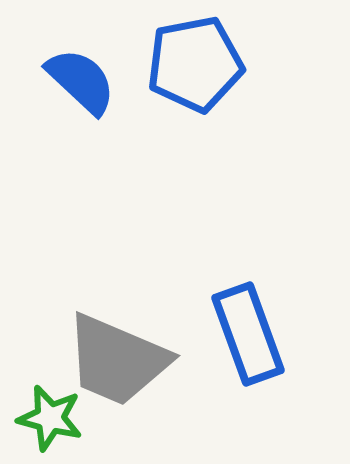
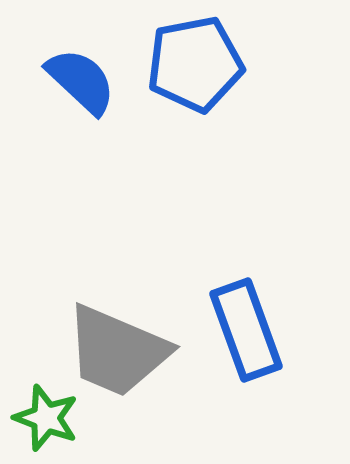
blue rectangle: moved 2 px left, 4 px up
gray trapezoid: moved 9 px up
green star: moved 4 px left; rotated 6 degrees clockwise
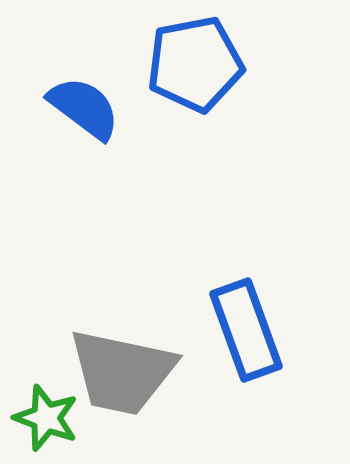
blue semicircle: moved 3 px right, 27 px down; rotated 6 degrees counterclockwise
gray trapezoid: moved 5 px right, 21 px down; rotated 11 degrees counterclockwise
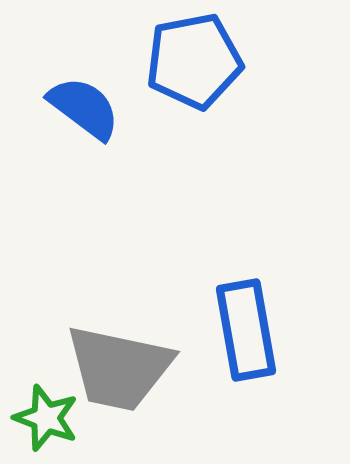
blue pentagon: moved 1 px left, 3 px up
blue rectangle: rotated 10 degrees clockwise
gray trapezoid: moved 3 px left, 4 px up
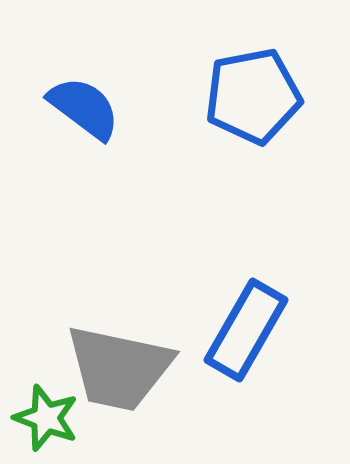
blue pentagon: moved 59 px right, 35 px down
blue rectangle: rotated 40 degrees clockwise
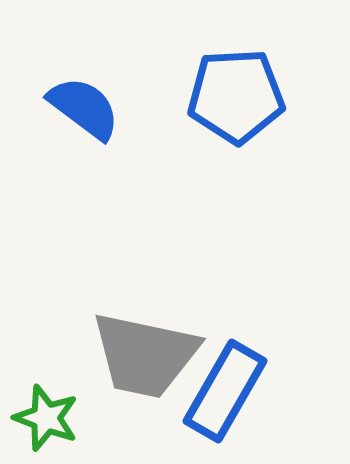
blue pentagon: moved 17 px left; rotated 8 degrees clockwise
blue rectangle: moved 21 px left, 61 px down
gray trapezoid: moved 26 px right, 13 px up
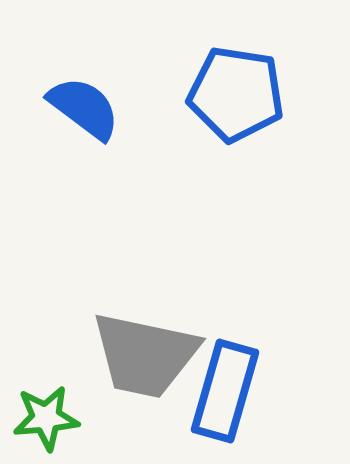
blue pentagon: moved 2 px up; rotated 12 degrees clockwise
blue rectangle: rotated 14 degrees counterclockwise
green star: rotated 26 degrees counterclockwise
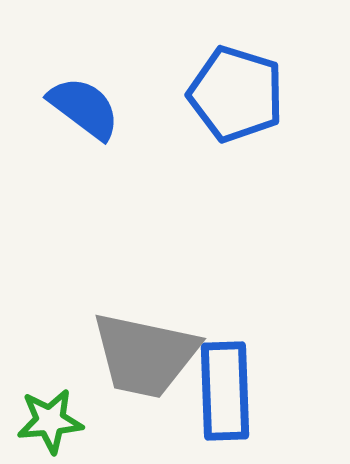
blue pentagon: rotated 8 degrees clockwise
blue rectangle: rotated 18 degrees counterclockwise
green star: moved 4 px right, 3 px down
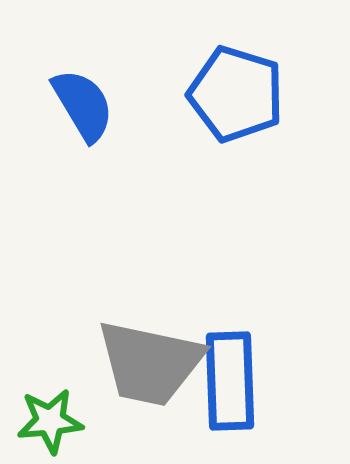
blue semicircle: moved 1 px left, 3 px up; rotated 22 degrees clockwise
gray trapezoid: moved 5 px right, 8 px down
blue rectangle: moved 5 px right, 10 px up
